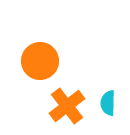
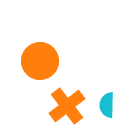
cyan semicircle: moved 1 px left, 2 px down
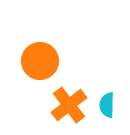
orange cross: moved 2 px right, 1 px up
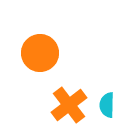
orange circle: moved 8 px up
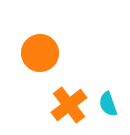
cyan semicircle: moved 1 px right, 1 px up; rotated 20 degrees counterclockwise
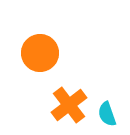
cyan semicircle: moved 1 px left, 10 px down
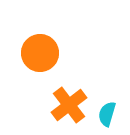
cyan semicircle: rotated 35 degrees clockwise
